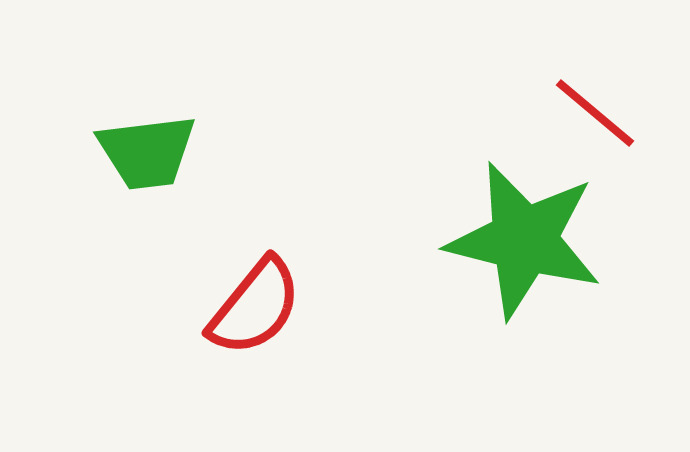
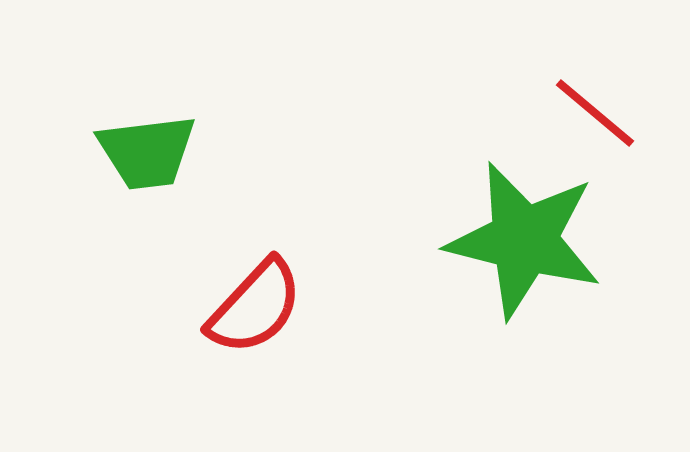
red semicircle: rotated 4 degrees clockwise
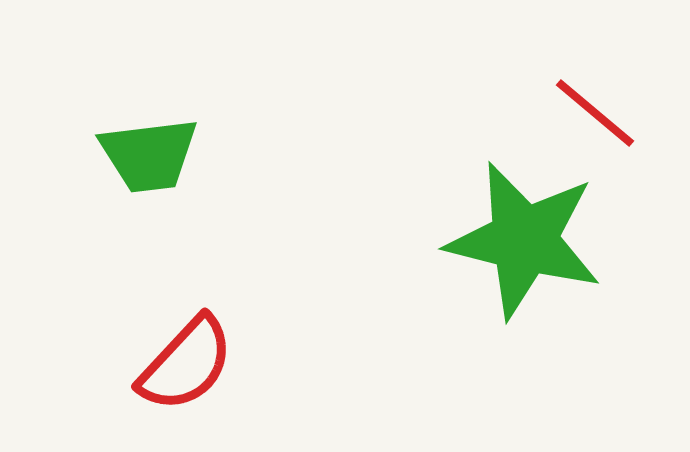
green trapezoid: moved 2 px right, 3 px down
red semicircle: moved 69 px left, 57 px down
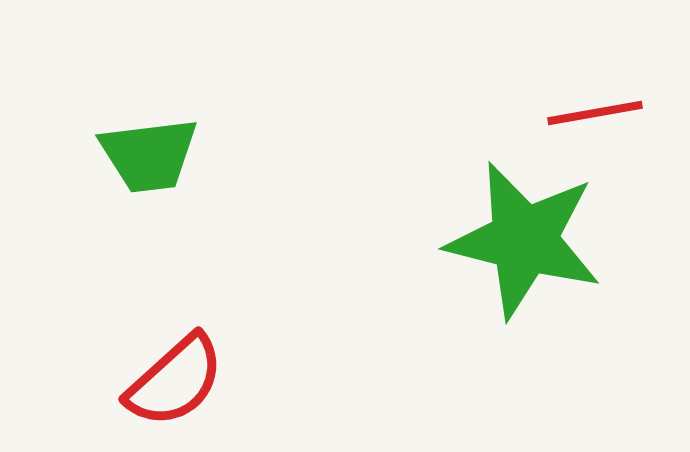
red line: rotated 50 degrees counterclockwise
red semicircle: moved 11 px left, 17 px down; rotated 5 degrees clockwise
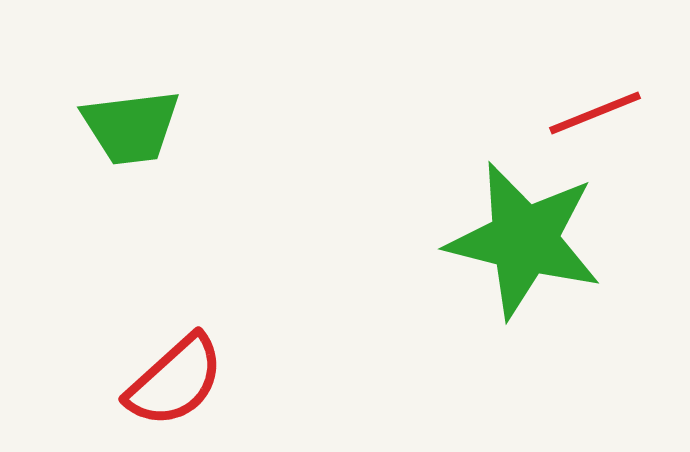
red line: rotated 12 degrees counterclockwise
green trapezoid: moved 18 px left, 28 px up
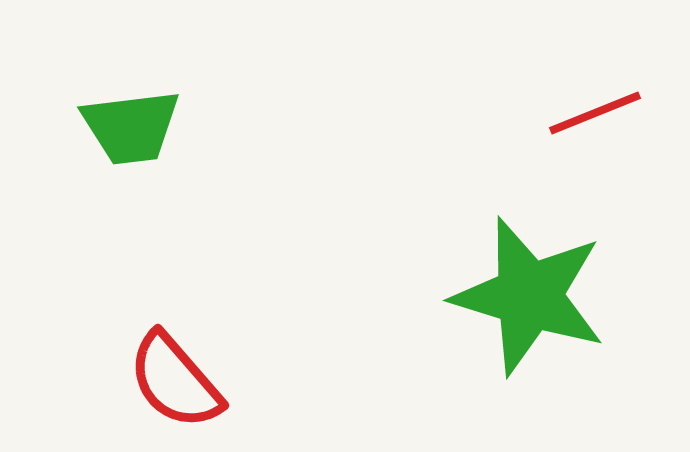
green star: moved 5 px right, 56 px down; rotated 3 degrees clockwise
red semicircle: rotated 91 degrees clockwise
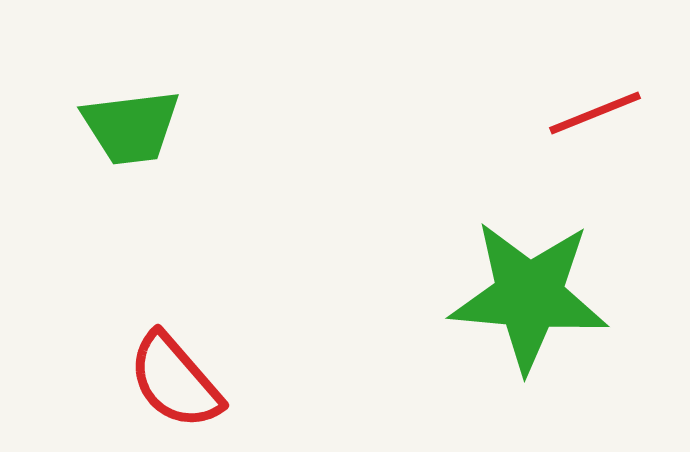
green star: rotated 12 degrees counterclockwise
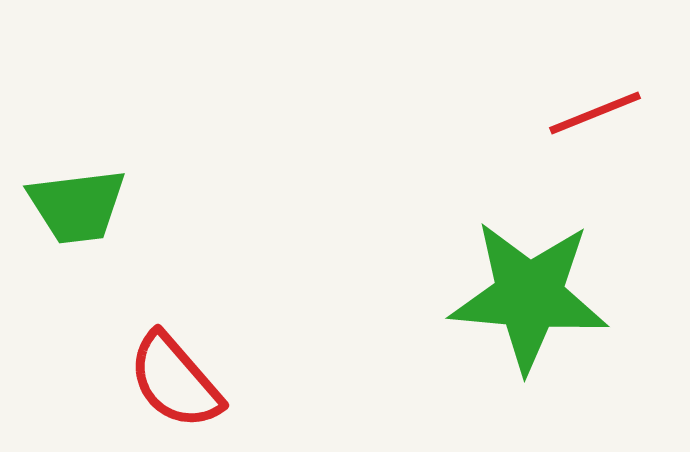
green trapezoid: moved 54 px left, 79 px down
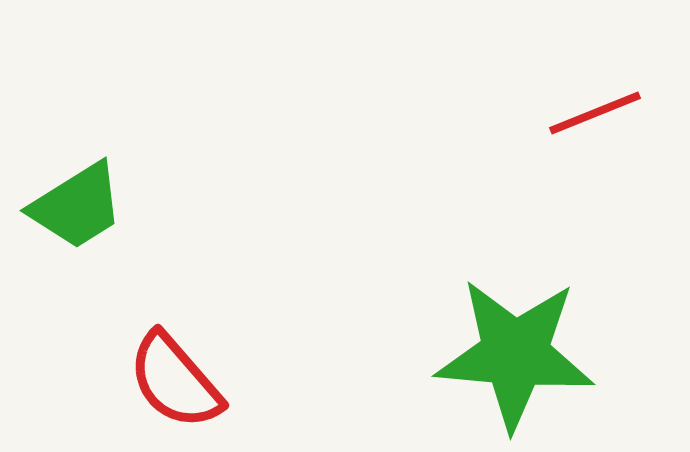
green trapezoid: rotated 25 degrees counterclockwise
green star: moved 14 px left, 58 px down
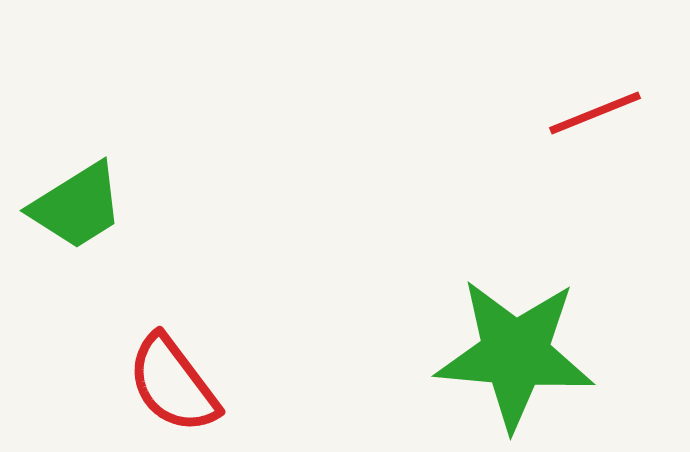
red semicircle: moved 2 px left, 3 px down; rotated 4 degrees clockwise
